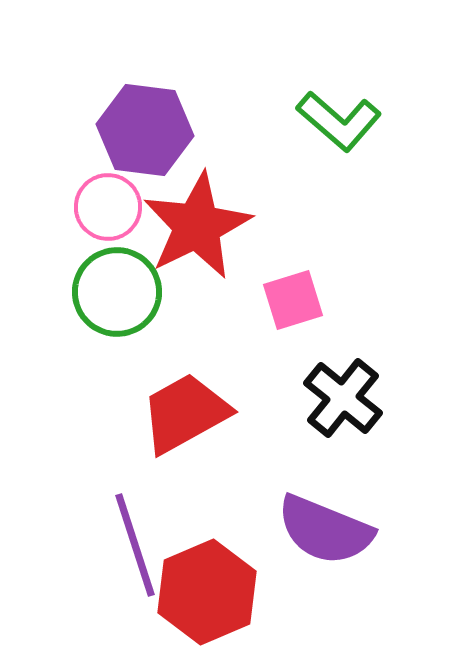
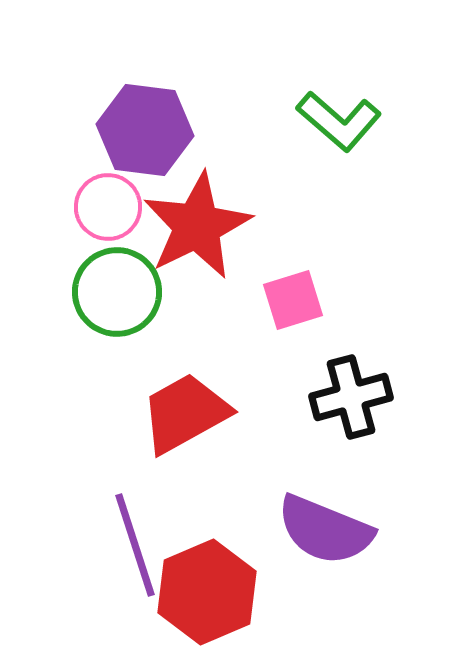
black cross: moved 8 px right, 1 px up; rotated 36 degrees clockwise
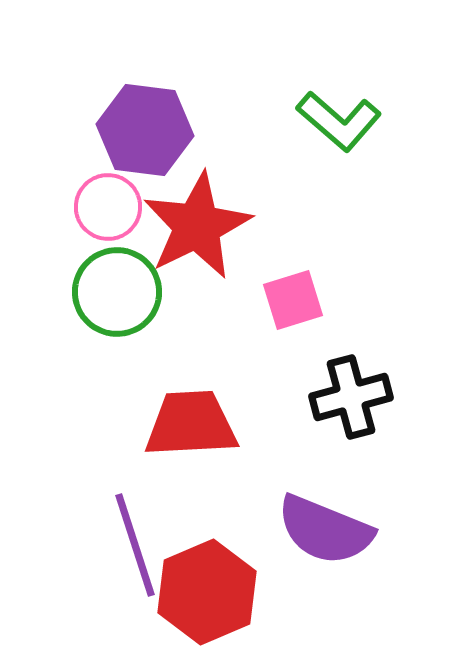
red trapezoid: moved 6 px right, 11 px down; rotated 26 degrees clockwise
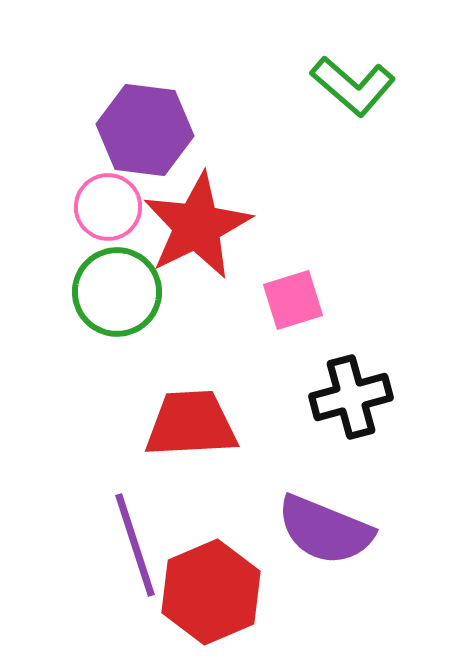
green L-shape: moved 14 px right, 35 px up
red hexagon: moved 4 px right
